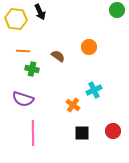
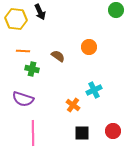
green circle: moved 1 px left
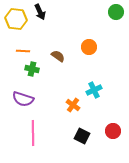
green circle: moved 2 px down
black square: moved 3 px down; rotated 28 degrees clockwise
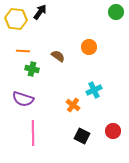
black arrow: rotated 119 degrees counterclockwise
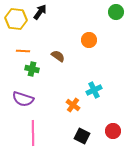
orange circle: moved 7 px up
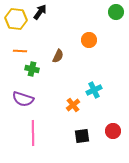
orange line: moved 3 px left
brown semicircle: rotated 80 degrees clockwise
orange cross: rotated 16 degrees clockwise
black square: rotated 35 degrees counterclockwise
